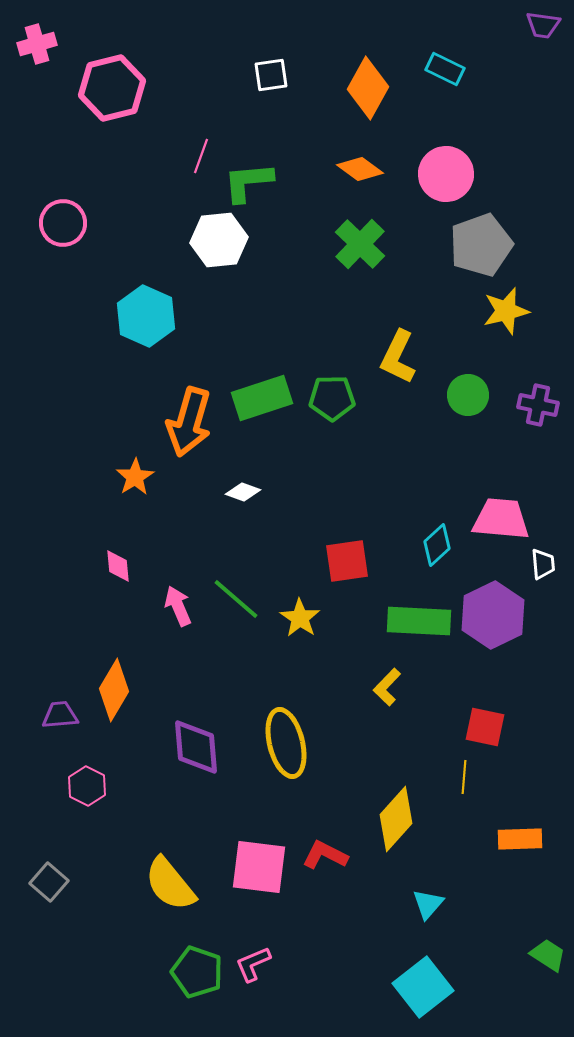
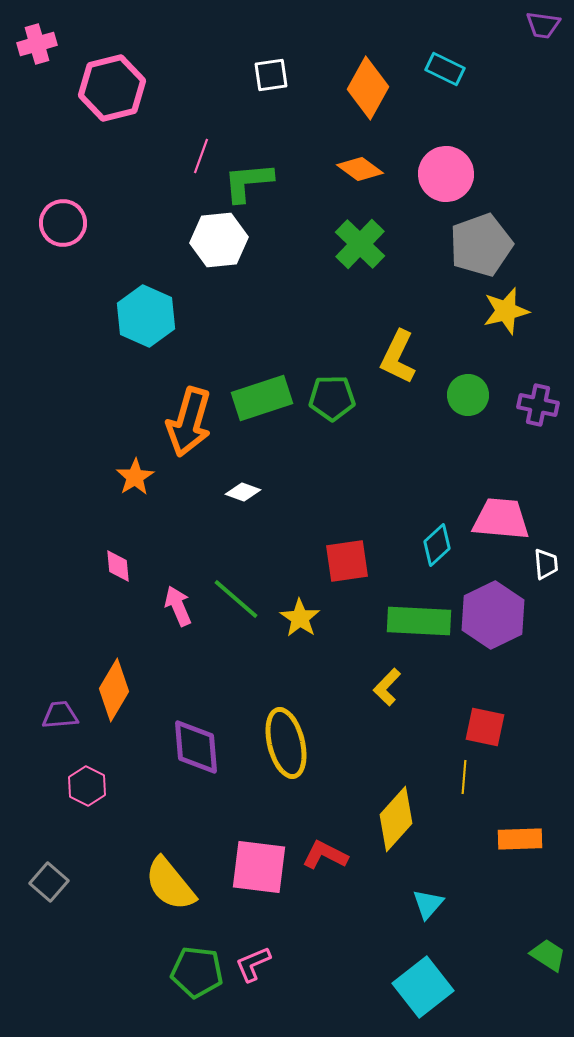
white trapezoid at (543, 564): moved 3 px right
green pentagon at (197, 972): rotated 12 degrees counterclockwise
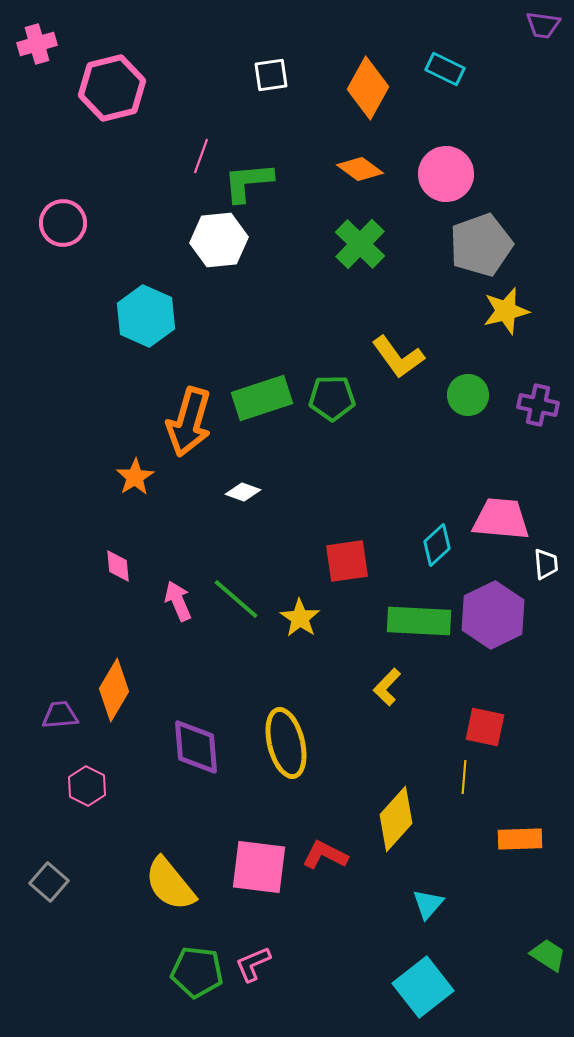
yellow L-shape at (398, 357): rotated 62 degrees counterclockwise
pink arrow at (178, 606): moved 5 px up
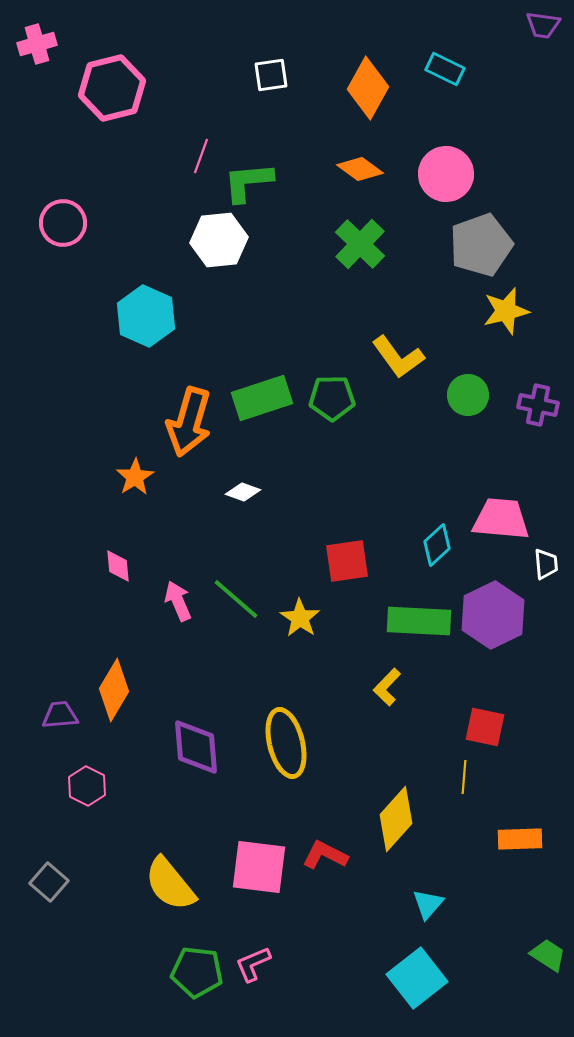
cyan square at (423, 987): moved 6 px left, 9 px up
